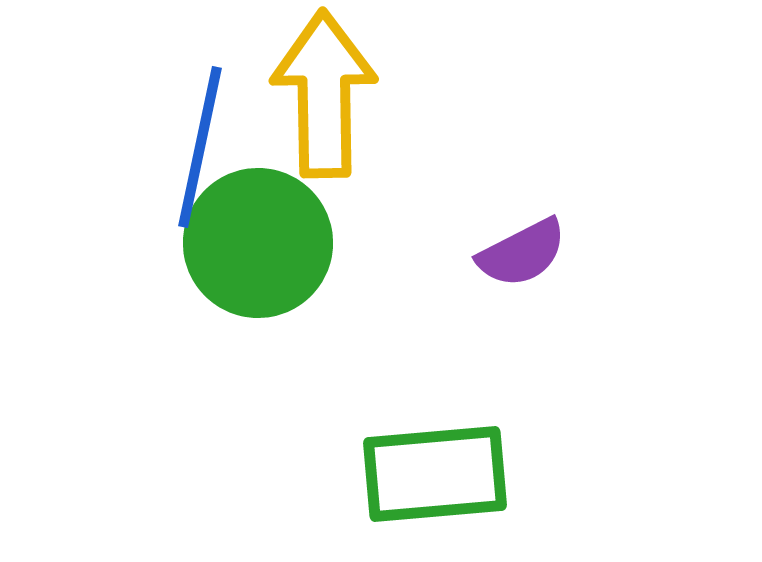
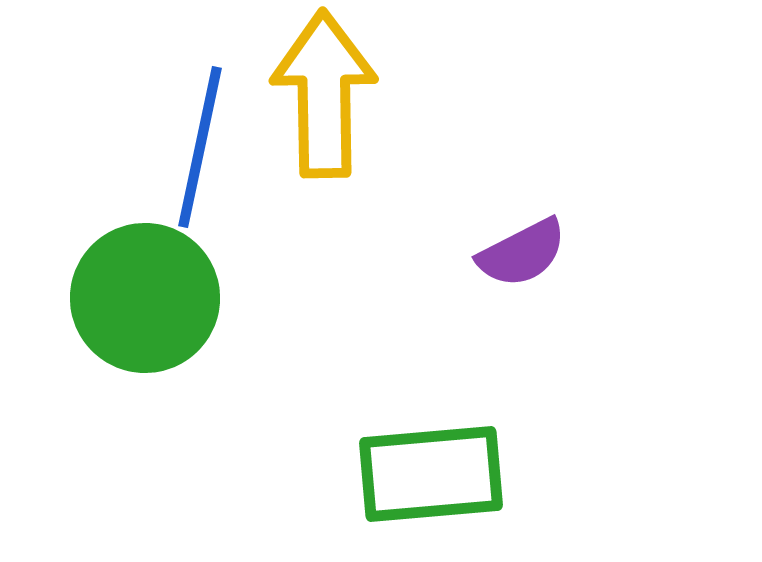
green circle: moved 113 px left, 55 px down
green rectangle: moved 4 px left
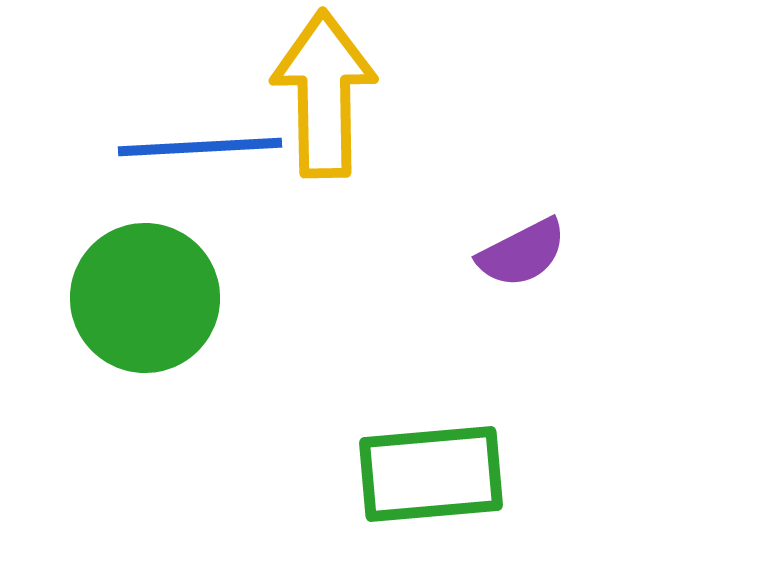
blue line: rotated 75 degrees clockwise
